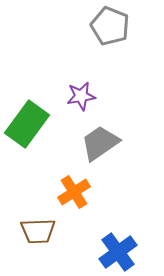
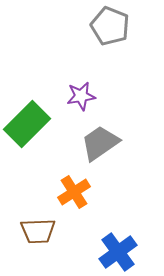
green rectangle: rotated 9 degrees clockwise
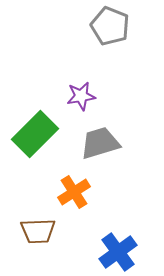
green rectangle: moved 8 px right, 10 px down
gray trapezoid: rotated 18 degrees clockwise
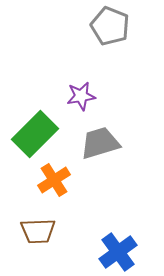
orange cross: moved 20 px left, 12 px up
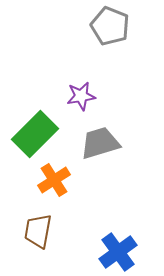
brown trapezoid: rotated 102 degrees clockwise
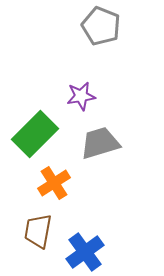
gray pentagon: moved 9 px left
orange cross: moved 3 px down
blue cross: moved 33 px left
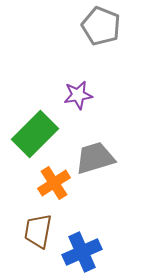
purple star: moved 3 px left, 1 px up
gray trapezoid: moved 5 px left, 15 px down
blue cross: moved 3 px left; rotated 12 degrees clockwise
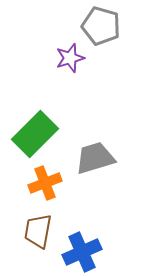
gray pentagon: rotated 6 degrees counterclockwise
purple star: moved 8 px left, 37 px up; rotated 8 degrees counterclockwise
orange cross: moved 9 px left; rotated 12 degrees clockwise
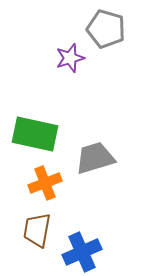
gray pentagon: moved 5 px right, 3 px down
green rectangle: rotated 57 degrees clockwise
brown trapezoid: moved 1 px left, 1 px up
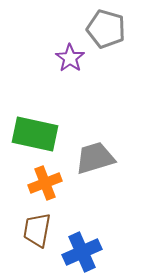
purple star: rotated 20 degrees counterclockwise
